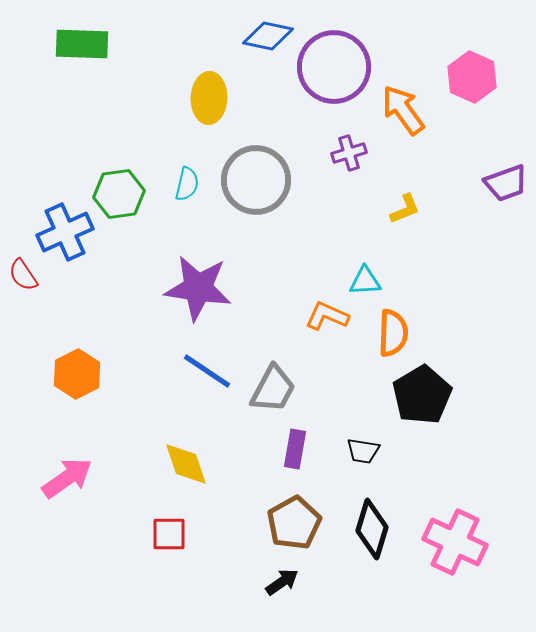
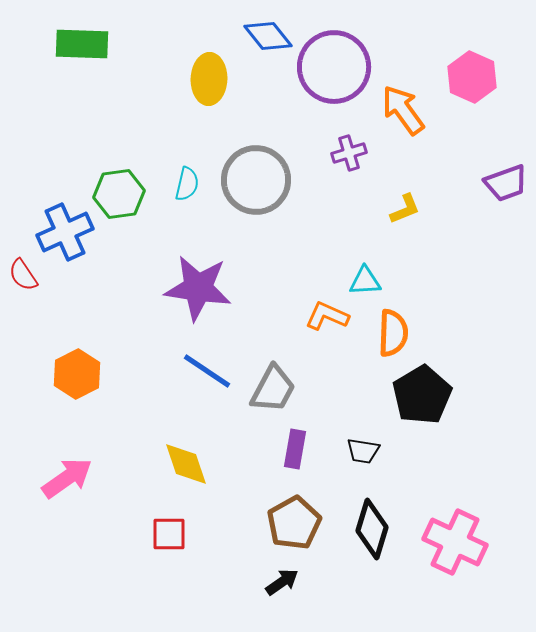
blue diamond: rotated 39 degrees clockwise
yellow ellipse: moved 19 px up
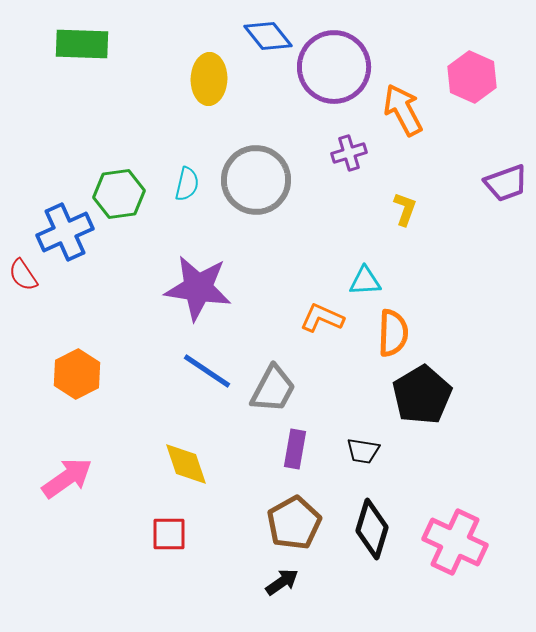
orange arrow: rotated 8 degrees clockwise
yellow L-shape: rotated 48 degrees counterclockwise
orange L-shape: moved 5 px left, 2 px down
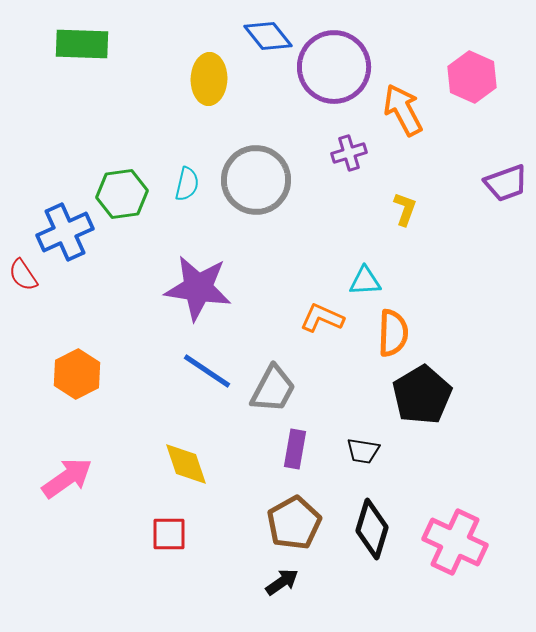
green hexagon: moved 3 px right
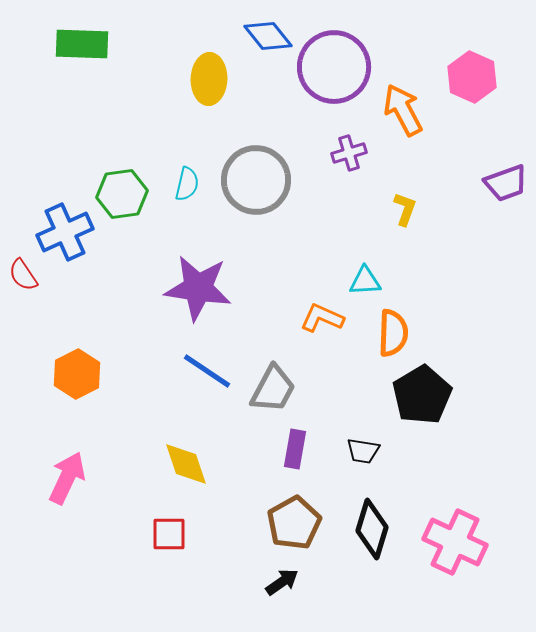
pink arrow: rotated 30 degrees counterclockwise
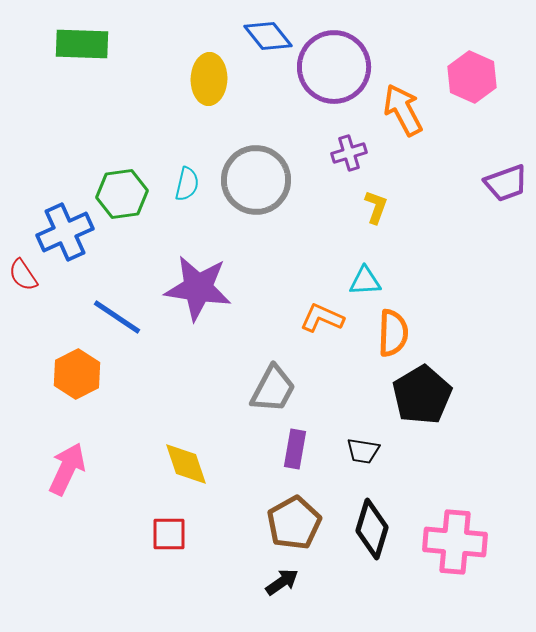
yellow L-shape: moved 29 px left, 2 px up
blue line: moved 90 px left, 54 px up
pink arrow: moved 9 px up
pink cross: rotated 20 degrees counterclockwise
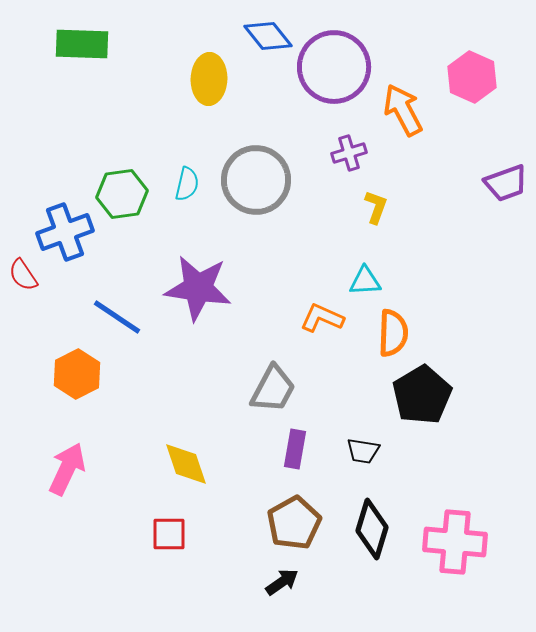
blue cross: rotated 4 degrees clockwise
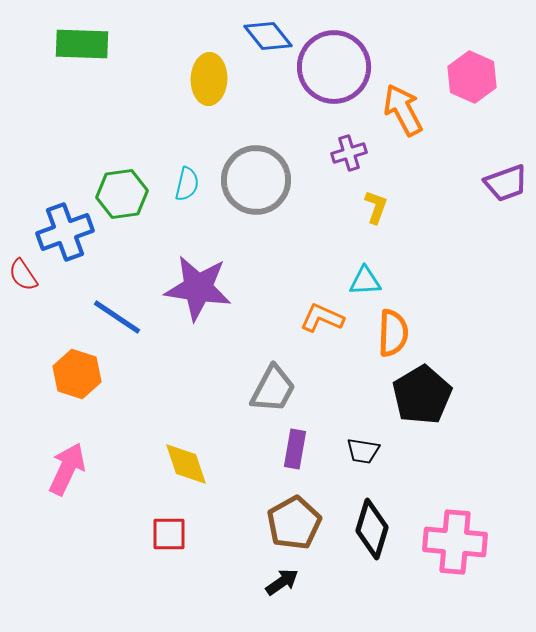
orange hexagon: rotated 15 degrees counterclockwise
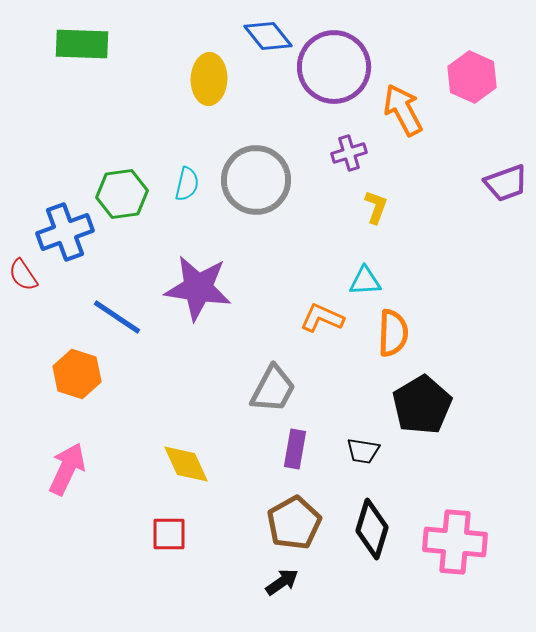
black pentagon: moved 10 px down
yellow diamond: rotated 6 degrees counterclockwise
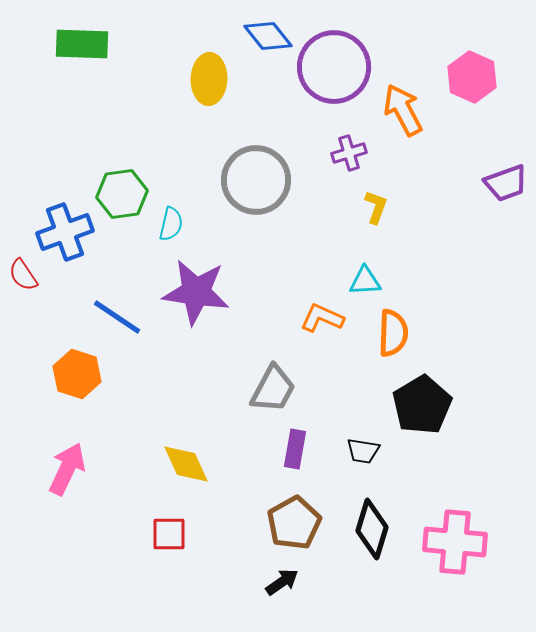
cyan semicircle: moved 16 px left, 40 px down
purple star: moved 2 px left, 4 px down
